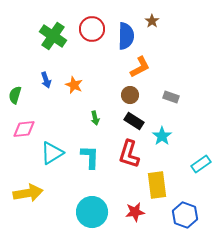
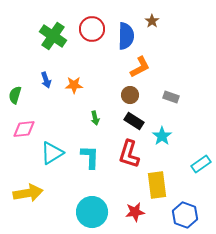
orange star: rotated 24 degrees counterclockwise
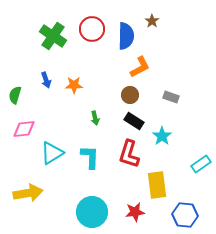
blue hexagon: rotated 15 degrees counterclockwise
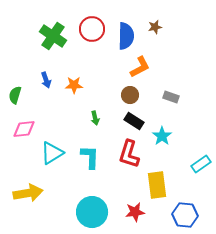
brown star: moved 3 px right, 6 px down; rotated 24 degrees clockwise
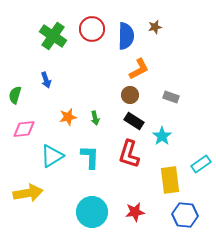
orange L-shape: moved 1 px left, 2 px down
orange star: moved 6 px left, 32 px down; rotated 12 degrees counterclockwise
cyan triangle: moved 3 px down
yellow rectangle: moved 13 px right, 5 px up
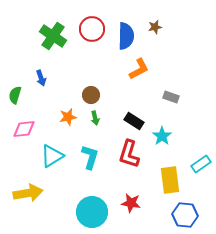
blue arrow: moved 5 px left, 2 px up
brown circle: moved 39 px left
cyan L-shape: rotated 15 degrees clockwise
red star: moved 4 px left, 9 px up; rotated 18 degrees clockwise
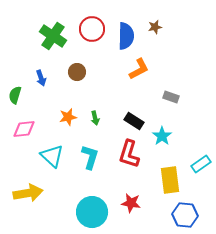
brown circle: moved 14 px left, 23 px up
cyan triangle: rotated 45 degrees counterclockwise
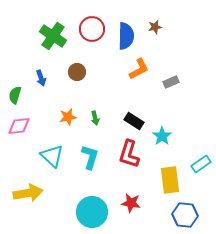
gray rectangle: moved 15 px up; rotated 42 degrees counterclockwise
pink diamond: moved 5 px left, 3 px up
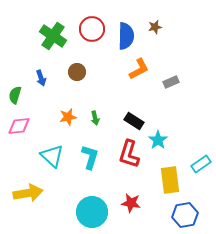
cyan star: moved 4 px left, 4 px down
blue hexagon: rotated 15 degrees counterclockwise
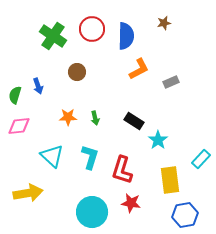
brown star: moved 9 px right, 4 px up
blue arrow: moved 3 px left, 8 px down
orange star: rotated 12 degrees clockwise
red L-shape: moved 7 px left, 16 px down
cyan rectangle: moved 5 px up; rotated 12 degrees counterclockwise
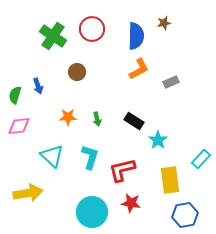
blue semicircle: moved 10 px right
green arrow: moved 2 px right, 1 px down
red L-shape: rotated 60 degrees clockwise
